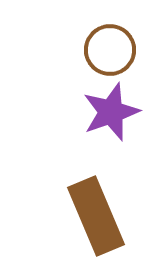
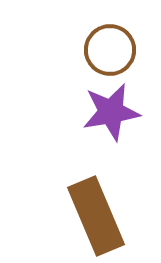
purple star: rotated 10 degrees clockwise
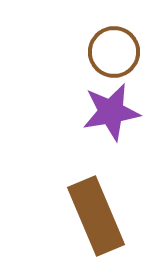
brown circle: moved 4 px right, 2 px down
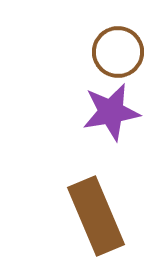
brown circle: moved 4 px right
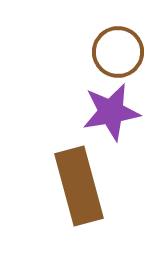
brown rectangle: moved 17 px left, 30 px up; rotated 8 degrees clockwise
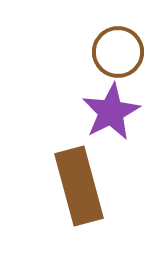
purple star: rotated 18 degrees counterclockwise
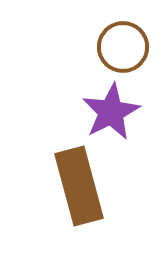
brown circle: moved 5 px right, 5 px up
